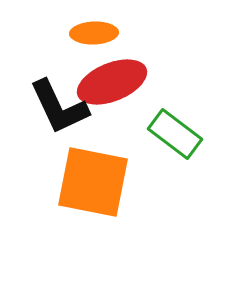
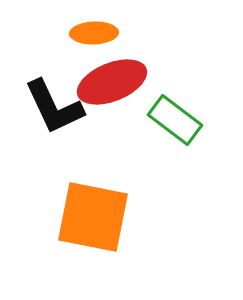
black L-shape: moved 5 px left
green rectangle: moved 14 px up
orange square: moved 35 px down
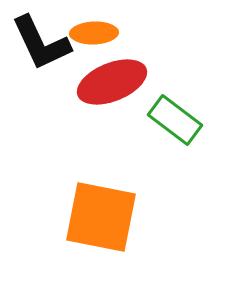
black L-shape: moved 13 px left, 64 px up
orange square: moved 8 px right
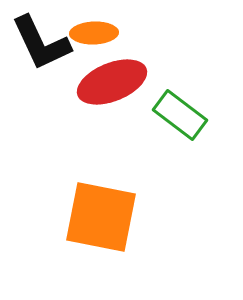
green rectangle: moved 5 px right, 5 px up
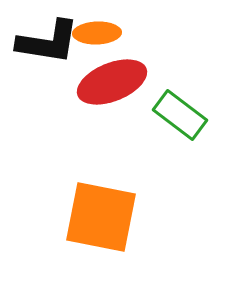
orange ellipse: moved 3 px right
black L-shape: moved 7 px right, 1 px up; rotated 56 degrees counterclockwise
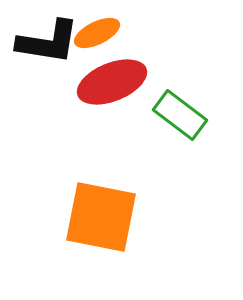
orange ellipse: rotated 24 degrees counterclockwise
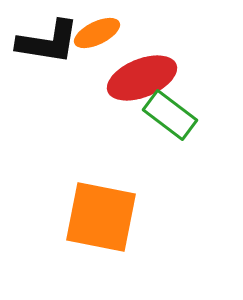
red ellipse: moved 30 px right, 4 px up
green rectangle: moved 10 px left
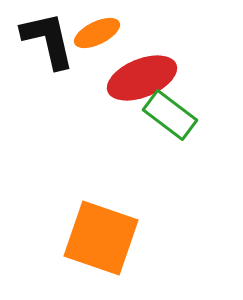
black L-shape: moved 2 px up; rotated 112 degrees counterclockwise
orange square: moved 21 px down; rotated 8 degrees clockwise
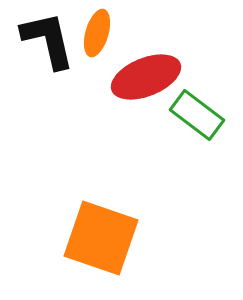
orange ellipse: rotated 48 degrees counterclockwise
red ellipse: moved 4 px right, 1 px up
green rectangle: moved 27 px right
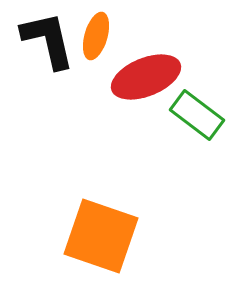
orange ellipse: moved 1 px left, 3 px down
orange square: moved 2 px up
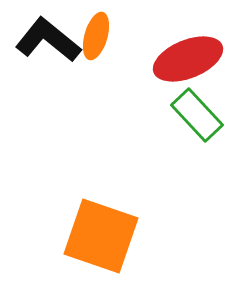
black L-shape: rotated 38 degrees counterclockwise
red ellipse: moved 42 px right, 18 px up
green rectangle: rotated 10 degrees clockwise
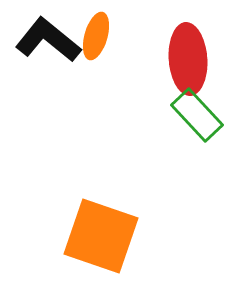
red ellipse: rotated 72 degrees counterclockwise
